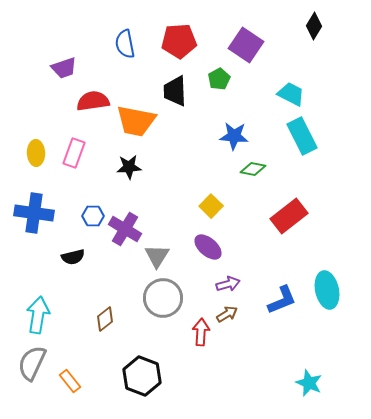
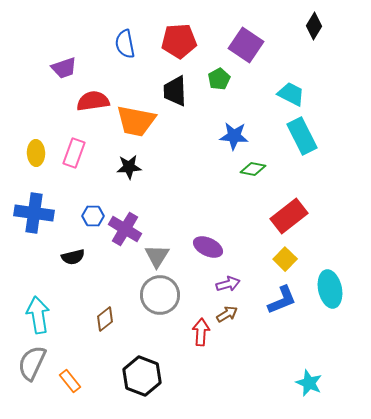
yellow square: moved 74 px right, 53 px down
purple ellipse: rotated 16 degrees counterclockwise
cyan ellipse: moved 3 px right, 1 px up
gray circle: moved 3 px left, 3 px up
cyan arrow: rotated 18 degrees counterclockwise
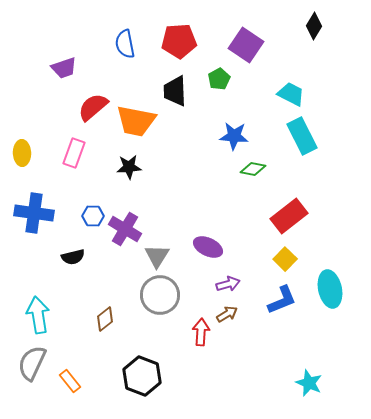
red semicircle: moved 6 px down; rotated 32 degrees counterclockwise
yellow ellipse: moved 14 px left
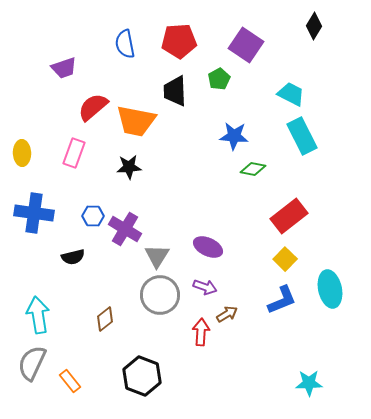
purple arrow: moved 23 px left, 3 px down; rotated 35 degrees clockwise
cyan star: rotated 24 degrees counterclockwise
